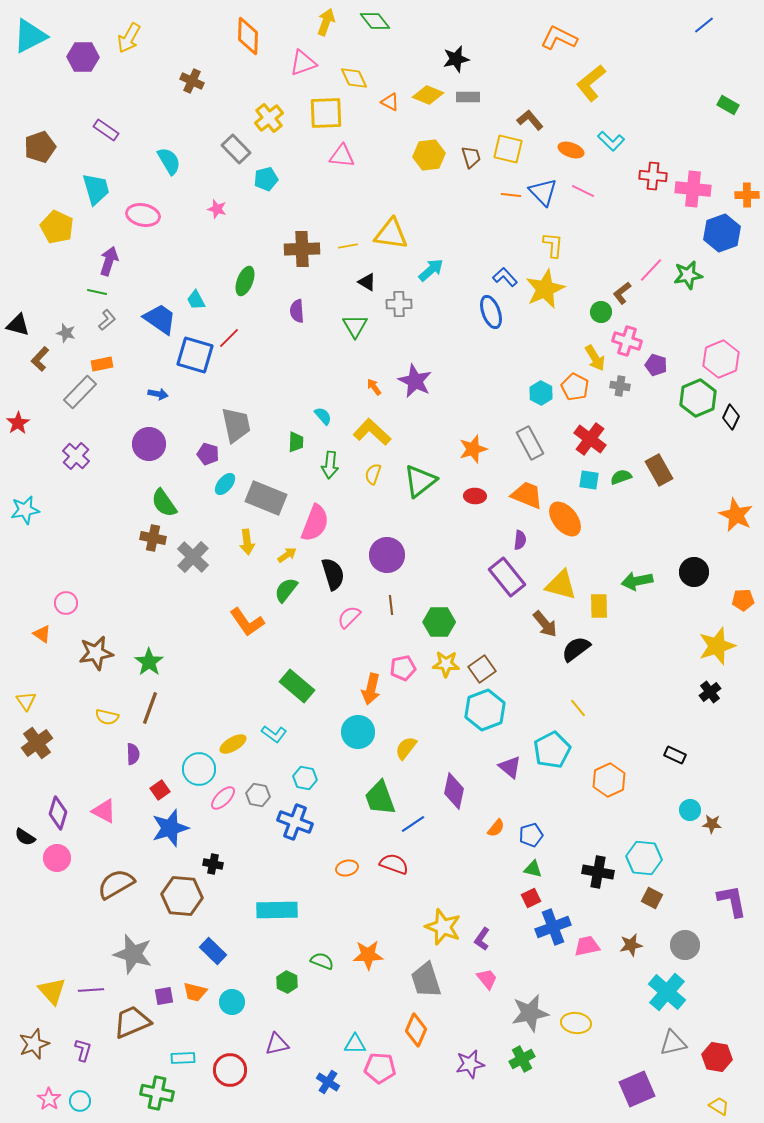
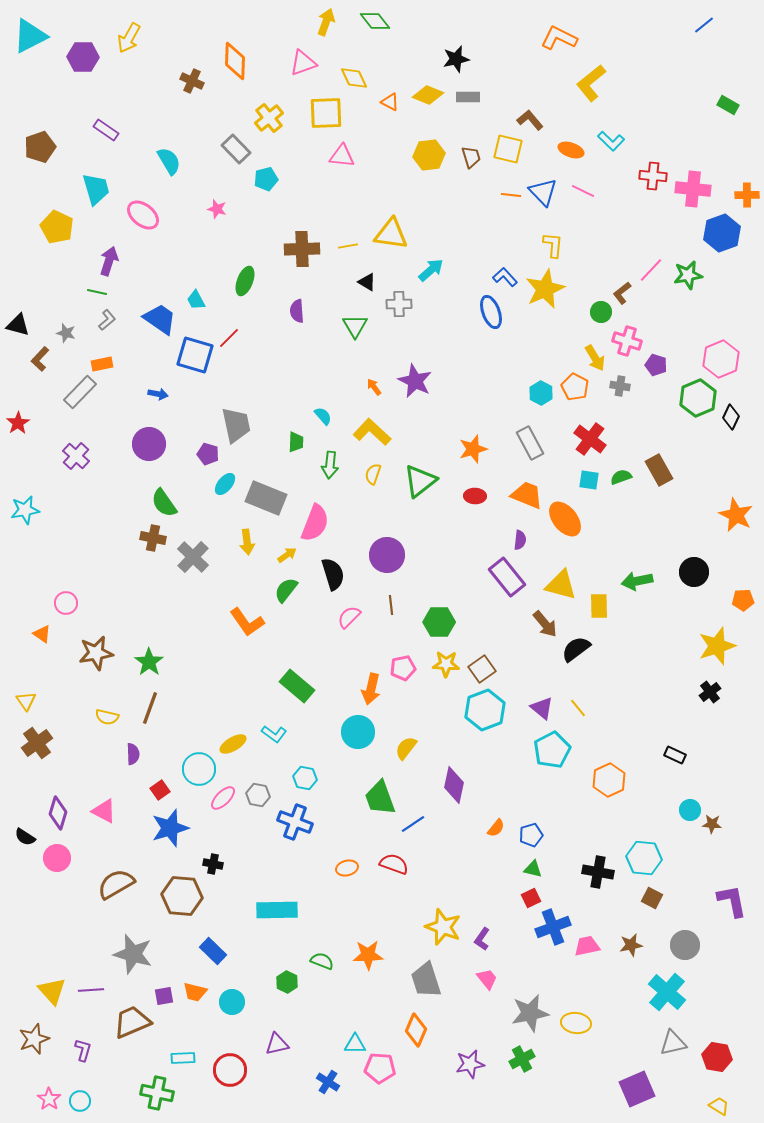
orange diamond at (248, 36): moved 13 px left, 25 px down
pink ellipse at (143, 215): rotated 28 degrees clockwise
purple triangle at (510, 767): moved 32 px right, 59 px up
purple diamond at (454, 791): moved 6 px up
brown star at (34, 1044): moved 5 px up
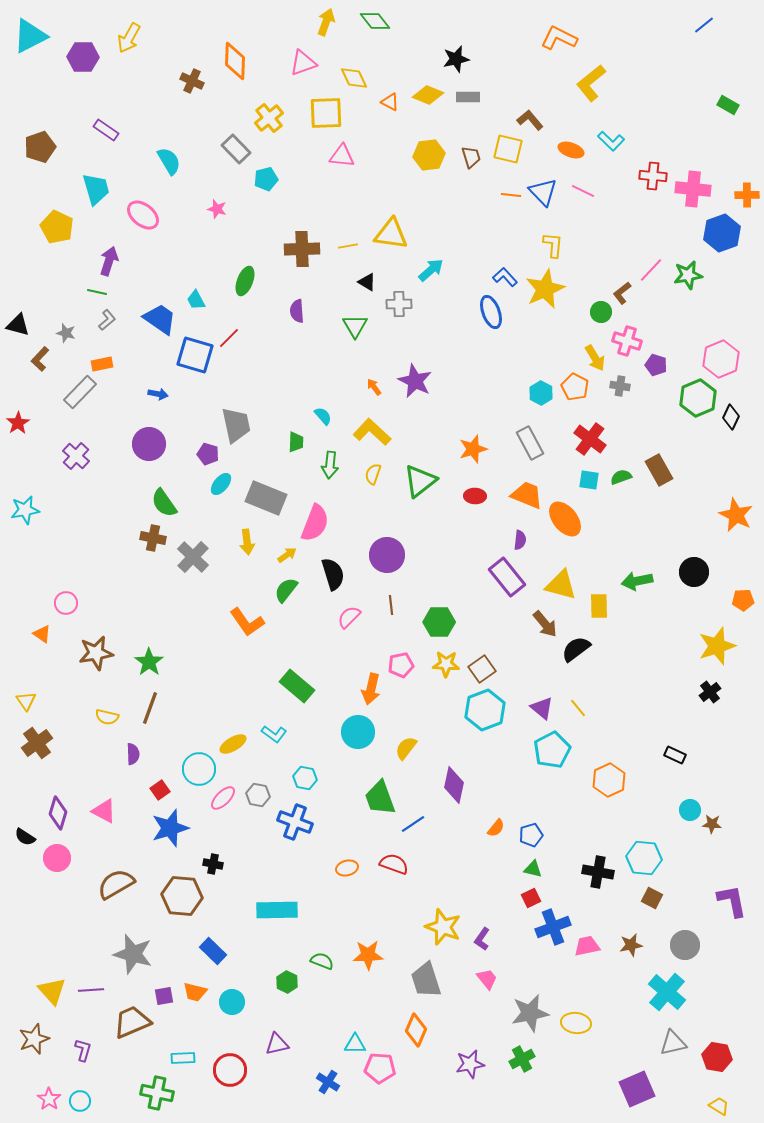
cyan ellipse at (225, 484): moved 4 px left
pink pentagon at (403, 668): moved 2 px left, 3 px up
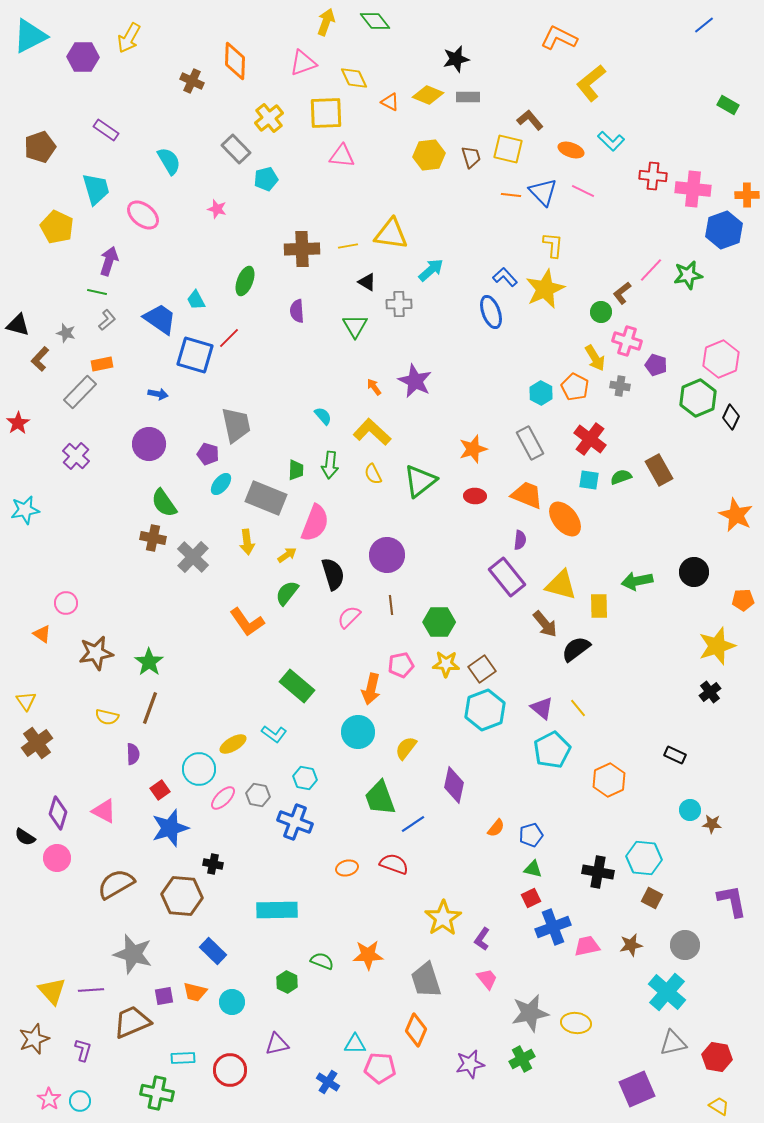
blue hexagon at (722, 233): moved 2 px right, 3 px up
green trapezoid at (296, 442): moved 28 px down
yellow semicircle at (373, 474): rotated 45 degrees counterclockwise
green semicircle at (286, 590): moved 1 px right, 3 px down
yellow star at (443, 927): moved 9 px up; rotated 18 degrees clockwise
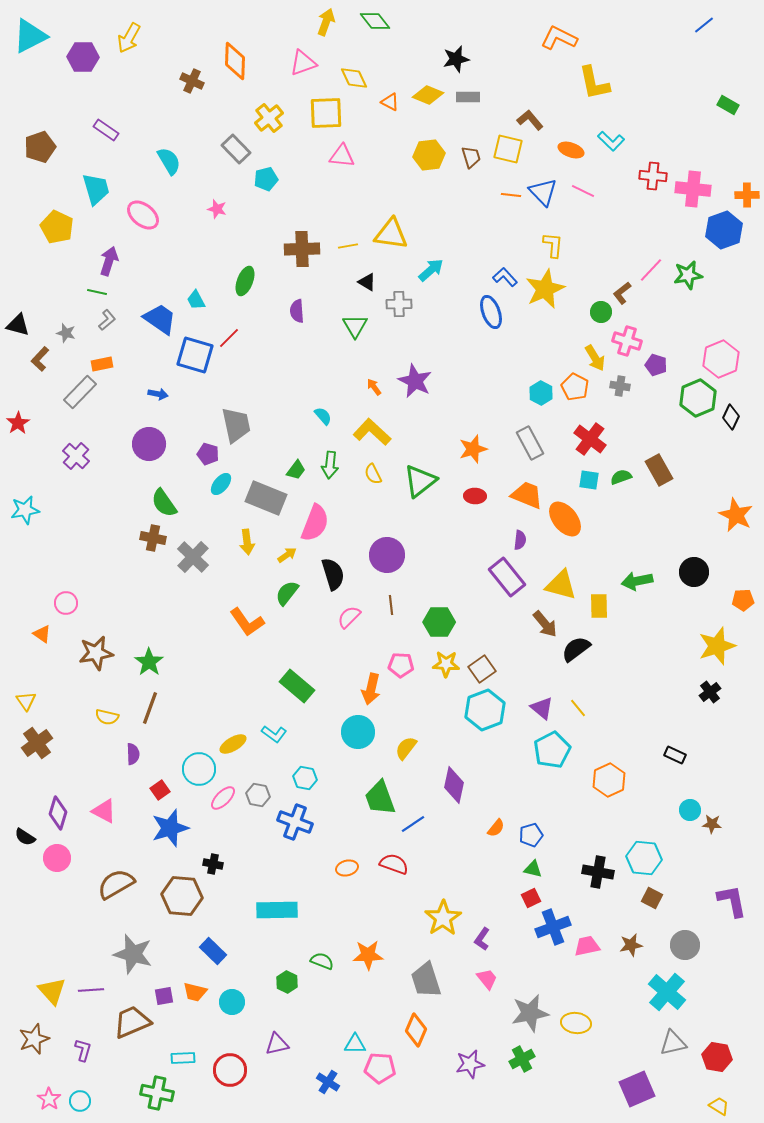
yellow L-shape at (591, 83): moved 3 px right; rotated 63 degrees counterclockwise
green trapezoid at (296, 470): rotated 35 degrees clockwise
pink pentagon at (401, 665): rotated 15 degrees clockwise
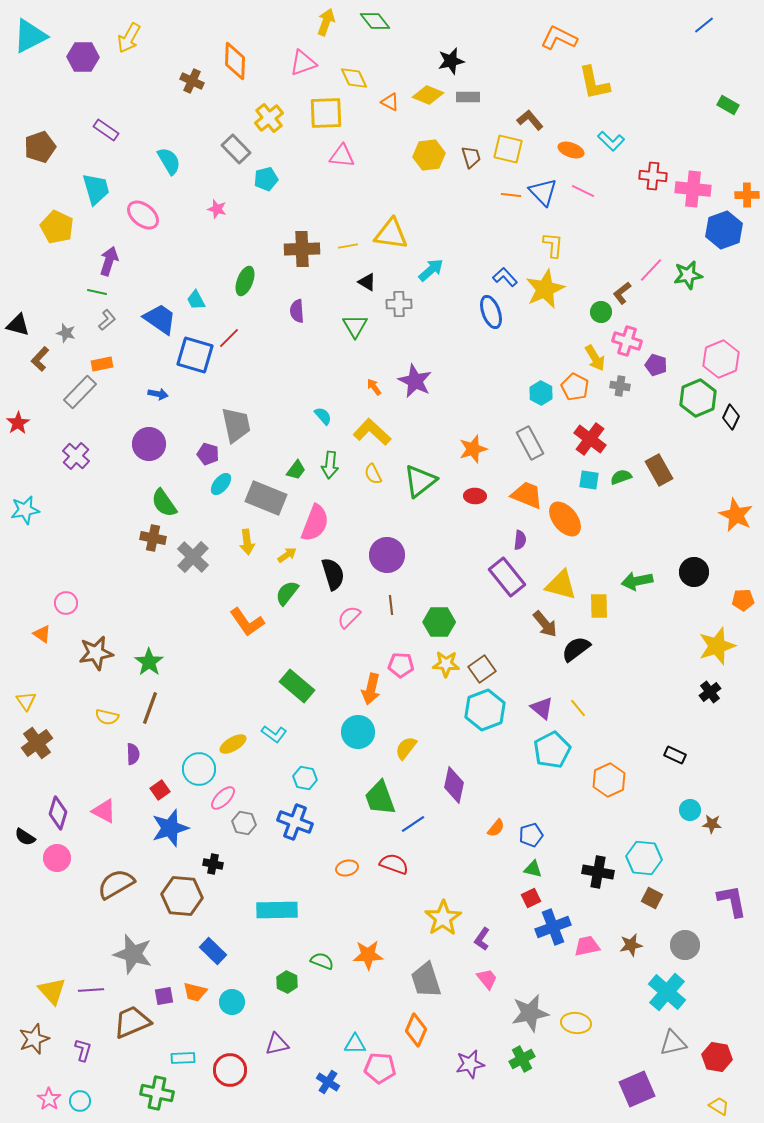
black star at (456, 59): moved 5 px left, 2 px down
gray hexagon at (258, 795): moved 14 px left, 28 px down
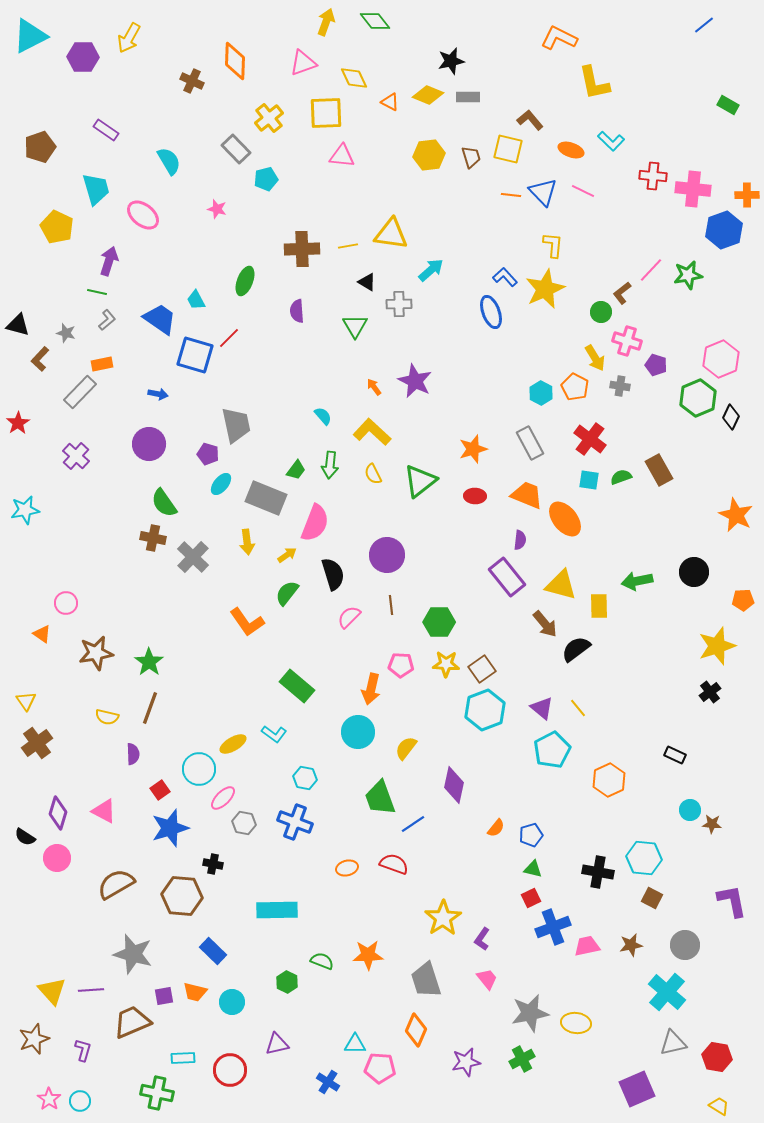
purple star at (470, 1064): moved 4 px left, 2 px up
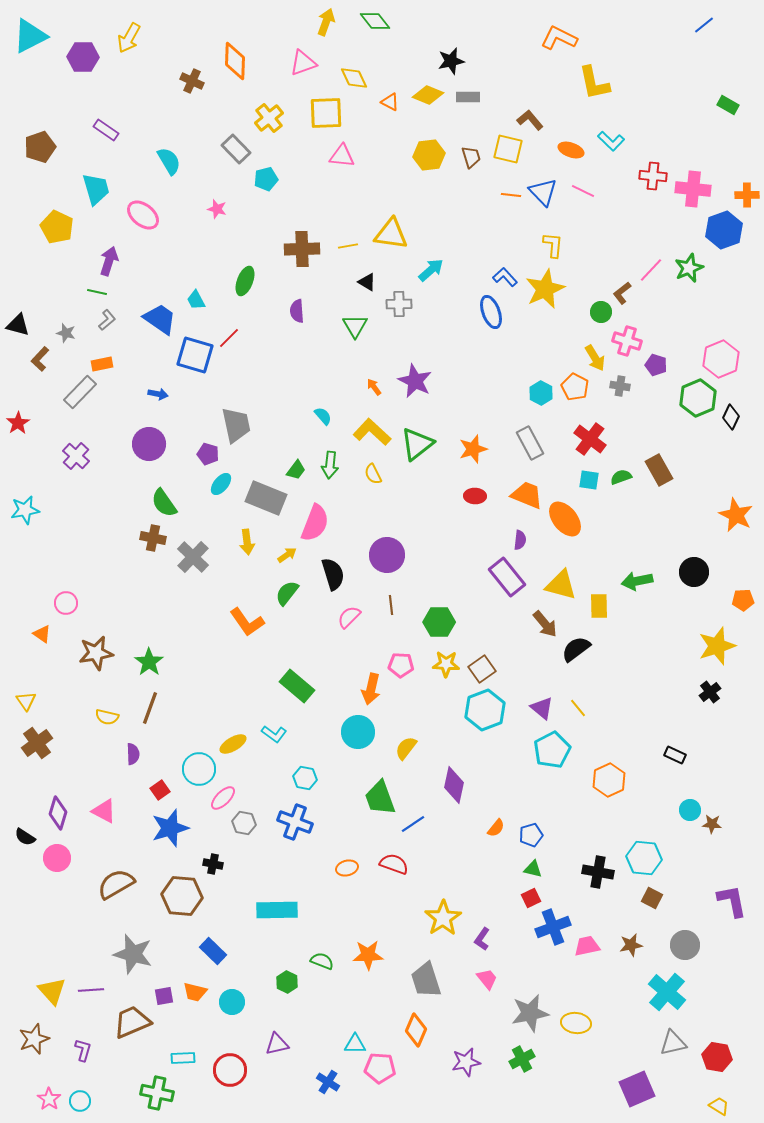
green star at (688, 275): moved 1 px right, 7 px up; rotated 12 degrees counterclockwise
green triangle at (420, 481): moved 3 px left, 37 px up
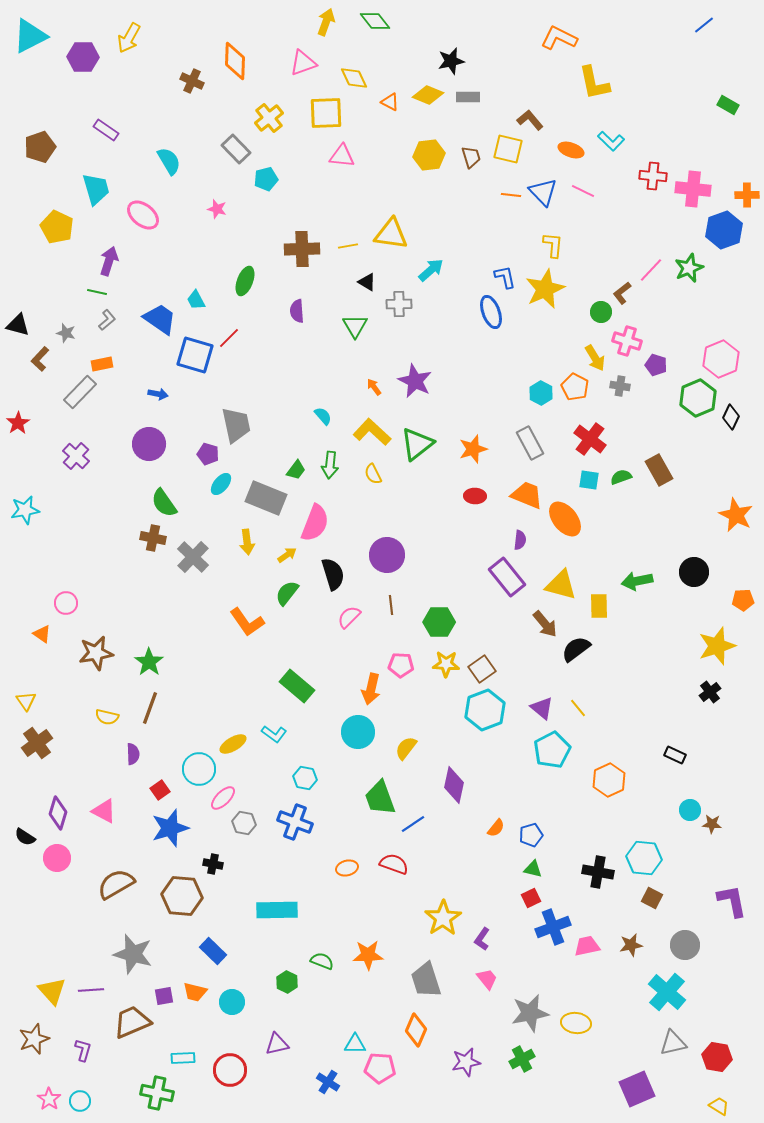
blue L-shape at (505, 277): rotated 30 degrees clockwise
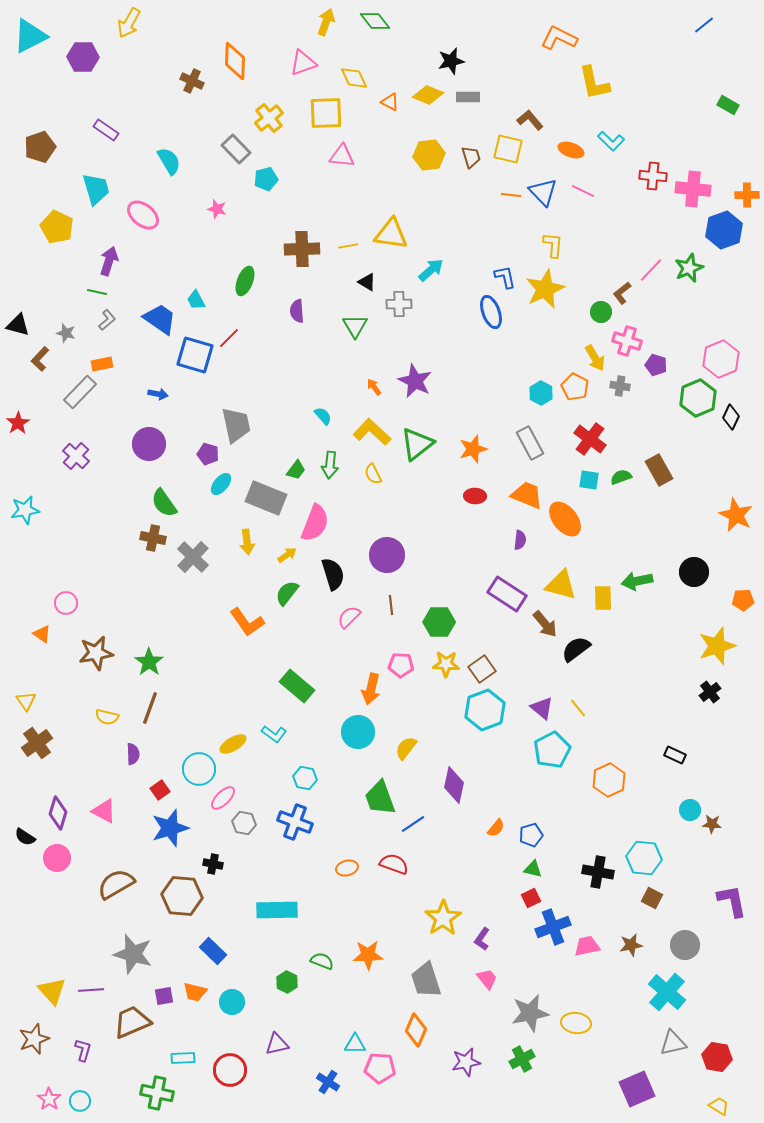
yellow arrow at (129, 38): moved 15 px up
purple rectangle at (507, 577): moved 17 px down; rotated 18 degrees counterclockwise
yellow rectangle at (599, 606): moved 4 px right, 8 px up
